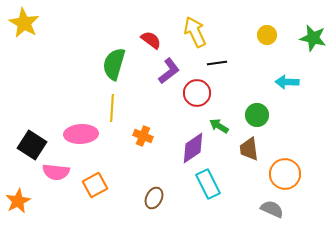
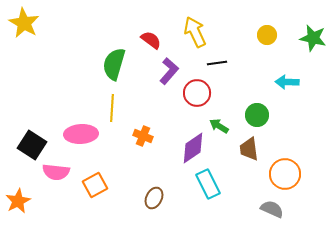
purple L-shape: rotated 12 degrees counterclockwise
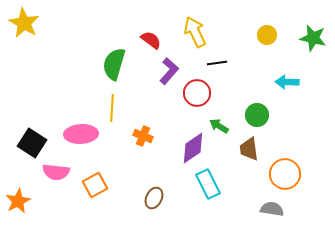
black square: moved 2 px up
gray semicircle: rotated 15 degrees counterclockwise
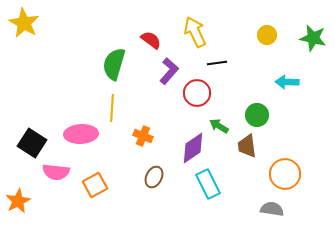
brown trapezoid: moved 2 px left, 3 px up
brown ellipse: moved 21 px up
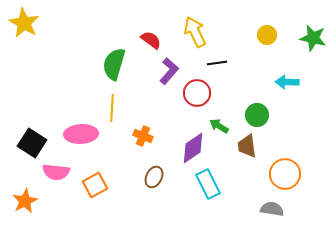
orange star: moved 7 px right
